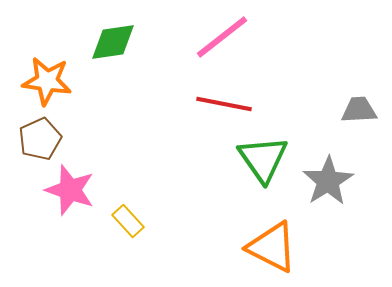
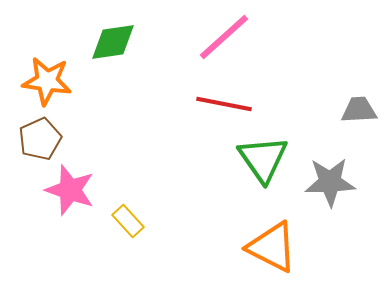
pink line: moved 2 px right; rotated 4 degrees counterclockwise
gray star: moved 2 px right, 1 px down; rotated 30 degrees clockwise
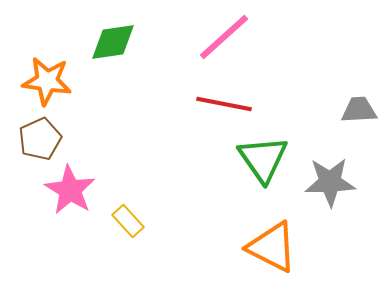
pink star: rotated 12 degrees clockwise
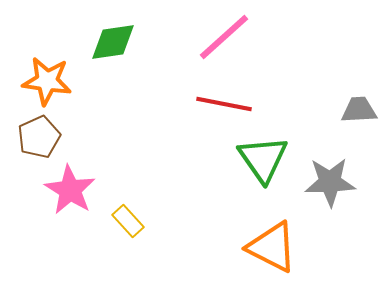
brown pentagon: moved 1 px left, 2 px up
